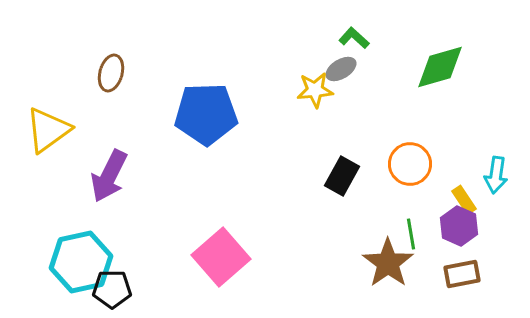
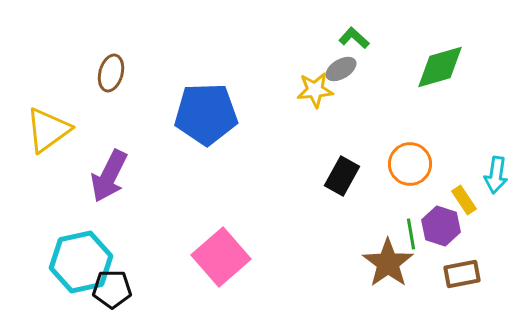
purple hexagon: moved 18 px left; rotated 6 degrees counterclockwise
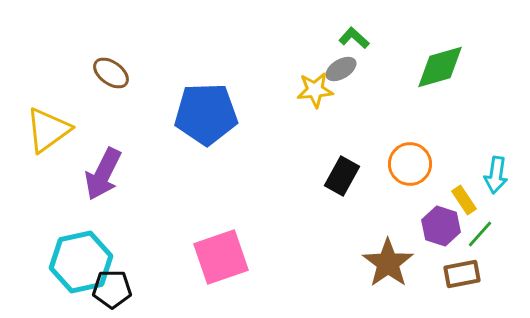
brown ellipse: rotated 69 degrees counterclockwise
purple arrow: moved 6 px left, 2 px up
green line: moved 69 px right; rotated 52 degrees clockwise
pink square: rotated 22 degrees clockwise
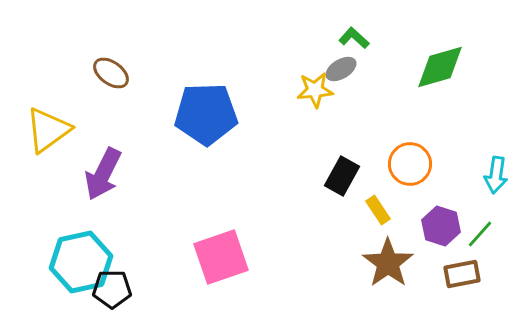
yellow rectangle: moved 86 px left, 10 px down
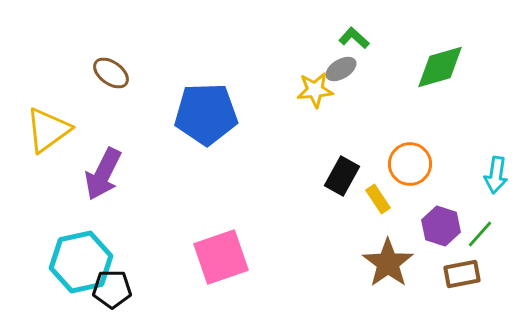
yellow rectangle: moved 11 px up
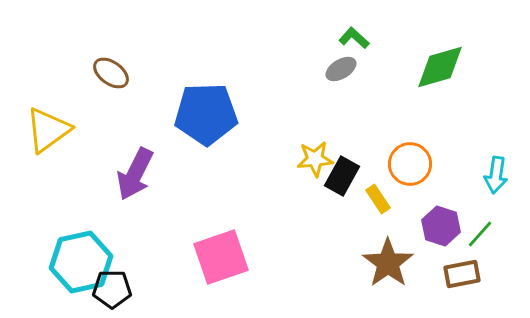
yellow star: moved 69 px down
purple arrow: moved 32 px right
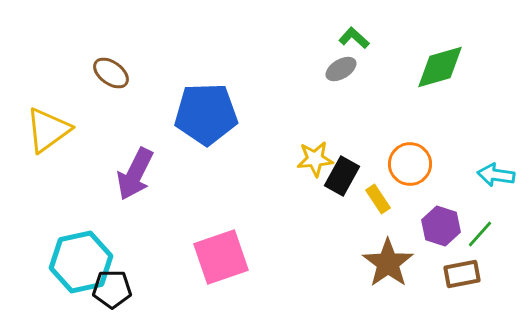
cyan arrow: rotated 90 degrees clockwise
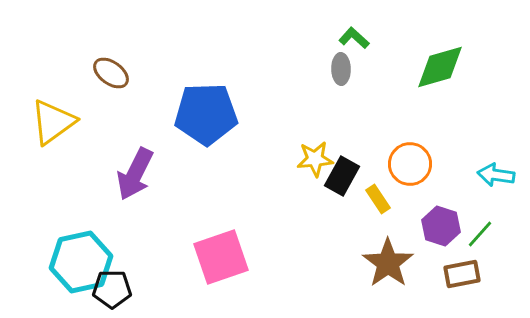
gray ellipse: rotated 60 degrees counterclockwise
yellow triangle: moved 5 px right, 8 px up
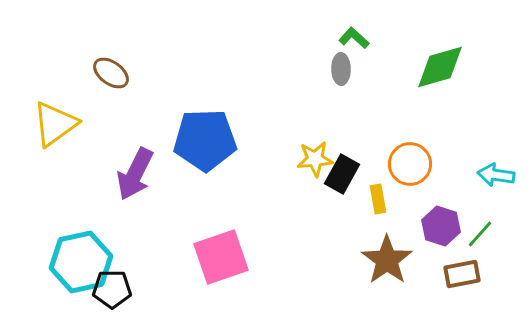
blue pentagon: moved 1 px left, 26 px down
yellow triangle: moved 2 px right, 2 px down
black rectangle: moved 2 px up
yellow rectangle: rotated 24 degrees clockwise
brown star: moved 1 px left, 3 px up
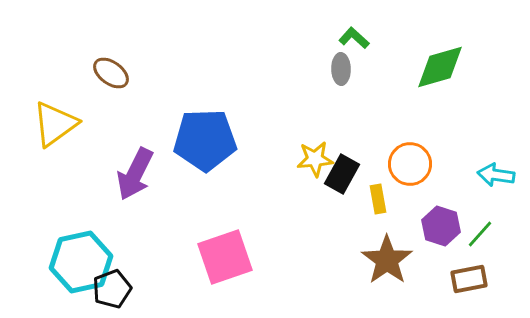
pink square: moved 4 px right
brown rectangle: moved 7 px right, 5 px down
black pentagon: rotated 21 degrees counterclockwise
